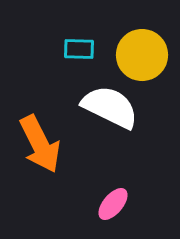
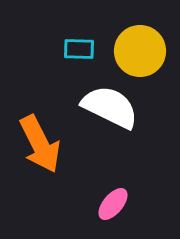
yellow circle: moved 2 px left, 4 px up
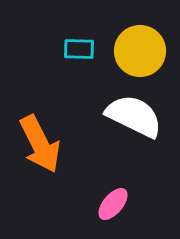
white semicircle: moved 24 px right, 9 px down
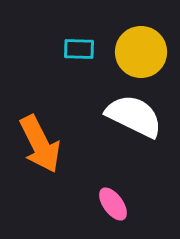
yellow circle: moved 1 px right, 1 px down
pink ellipse: rotated 76 degrees counterclockwise
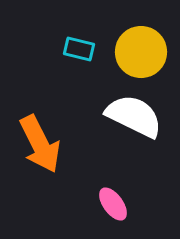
cyan rectangle: rotated 12 degrees clockwise
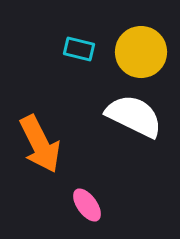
pink ellipse: moved 26 px left, 1 px down
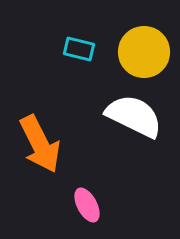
yellow circle: moved 3 px right
pink ellipse: rotated 8 degrees clockwise
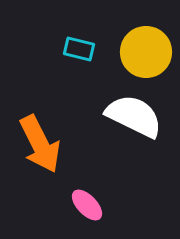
yellow circle: moved 2 px right
pink ellipse: rotated 16 degrees counterclockwise
